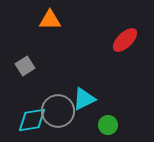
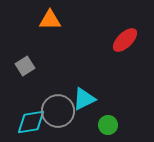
cyan diamond: moved 1 px left, 2 px down
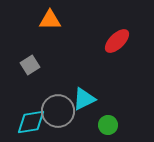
red ellipse: moved 8 px left, 1 px down
gray square: moved 5 px right, 1 px up
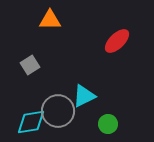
cyan triangle: moved 3 px up
green circle: moved 1 px up
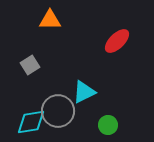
cyan triangle: moved 4 px up
green circle: moved 1 px down
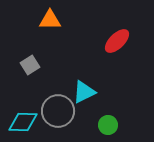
cyan diamond: moved 8 px left; rotated 12 degrees clockwise
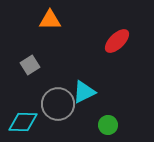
gray circle: moved 7 px up
